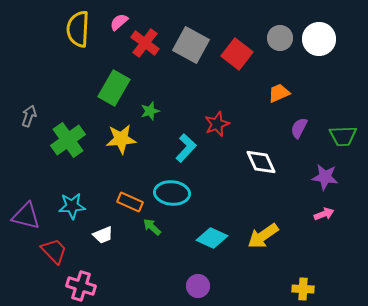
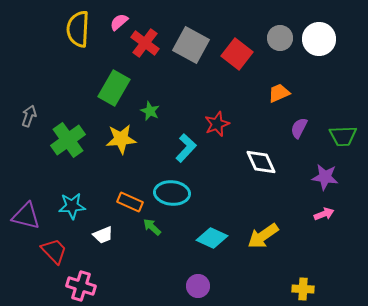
green star: rotated 30 degrees counterclockwise
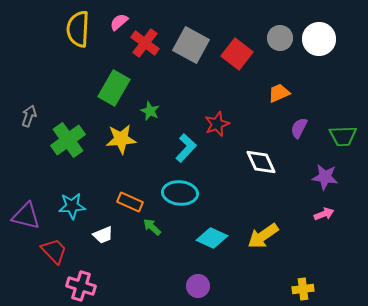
cyan ellipse: moved 8 px right
yellow cross: rotated 10 degrees counterclockwise
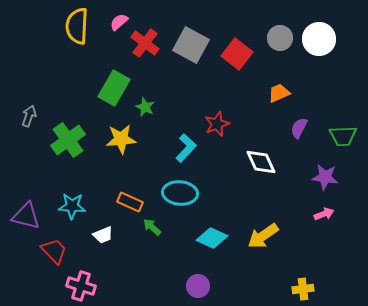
yellow semicircle: moved 1 px left, 3 px up
green star: moved 5 px left, 4 px up
cyan star: rotated 8 degrees clockwise
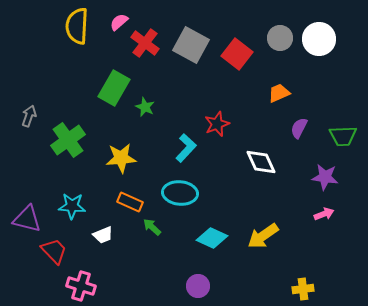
yellow star: moved 19 px down
purple triangle: moved 1 px right, 3 px down
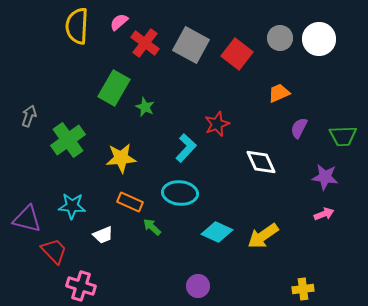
cyan diamond: moved 5 px right, 6 px up
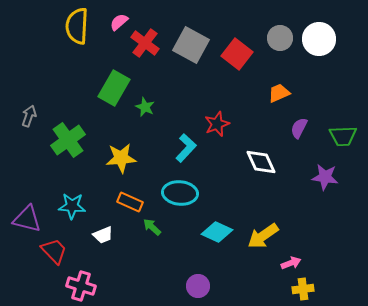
pink arrow: moved 33 px left, 49 px down
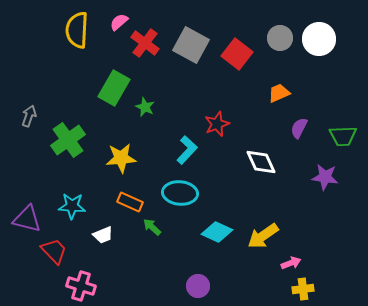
yellow semicircle: moved 4 px down
cyan L-shape: moved 1 px right, 2 px down
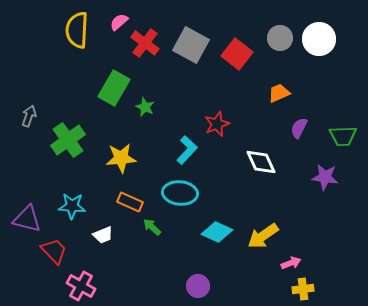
pink cross: rotated 12 degrees clockwise
